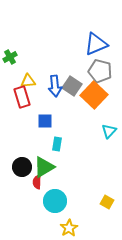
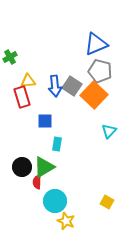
yellow star: moved 3 px left, 7 px up; rotated 18 degrees counterclockwise
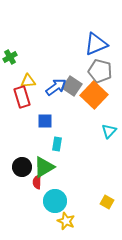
blue arrow: moved 1 px right, 1 px down; rotated 120 degrees counterclockwise
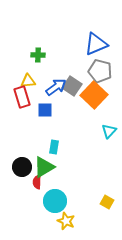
green cross: moved 28 px right, 2 px up; rotated 32 degrees clockwise
blue square: moved 11 px up
cyan rectangle: moved 3 px left, 3 px down
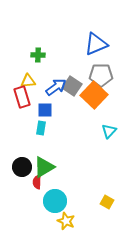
gray pentagon: moved 1 px right, 4 px down; rotated 15 degrees counterclockwise
cyan rectangle: moved 13 px left, 19 px up
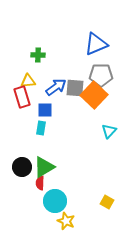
gray square: moved 3 px right, 2 px down; rotated 30 degrees counterclockwise
red semicircle: moved 3 px right, 1 px down
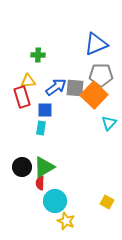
cyan triangle: moved 8 px up
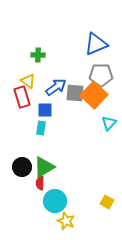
yellow triangle: rotated 42 degrees clockwise
gray square: moved 5 px down
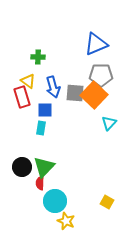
green cross: moved 2 px down
blue arrow: moved 3 px left; rotated 110 degrees clockwise
green triangle: rotated 15 degrees counterclockwise
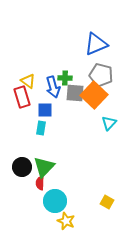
green cross: moved 27 px right, 21 px down
gray pentagon: rotated 15 degrees clockwise
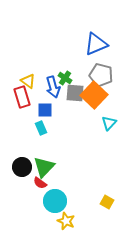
green cross: rotated 32 degrees clockwise
cyan rectangle: rotated 32 degrees counterclockwise
red semicircle: rotated 56 degrees counterclockwise
